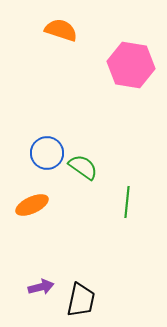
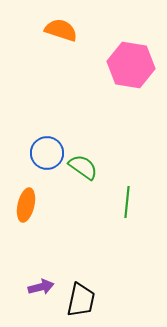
orange ellipse: moved 6 px left; rotated 52 degrees counterclockwise
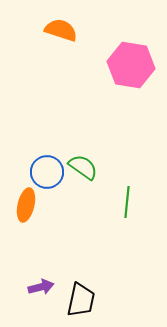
blue circle: moved 19 px down
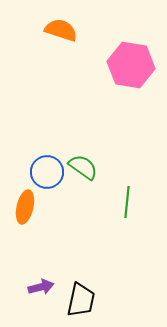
orange ellipse: moved 1 px left, 2 px down
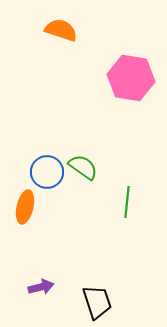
pink hexagon: moved 13 px down
black trapezoid: moved 16 px right, 2 px down; rotated 30 degrees counterclockwise
